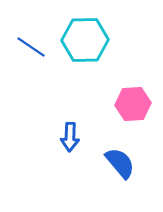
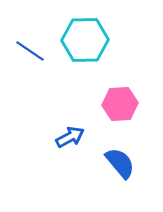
blue line: moved 1 px left, 4 px down
pink hexagon: moved 13 px left
blue arrow: rotated 120 degrees counterclockwise
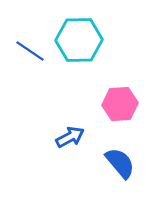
cyan hexagon: moved 6 px left
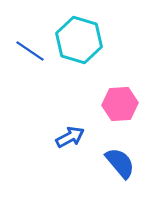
cyan hexagon: rotated 18 degrees clockwise
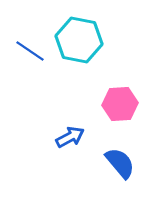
cyan hexagon: rotated 6 degrees counterclockwise
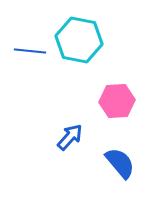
blue line: rotated 28 degrees counterclockwise
pink hexagon: moved 3 px left, 3 px up
blue arrow: rotated 20 degrees counterclockwise
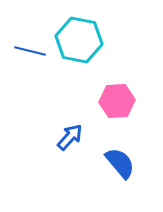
blue line: rotated 8 degrees clockwise
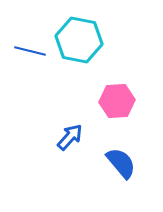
blue semicircle: moved 1 px right
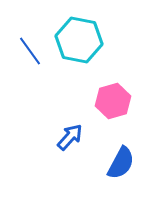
blue line: rotated 40 degrees clockwise
pink hexagon: moved 4 px left; rotated 12 degrees counterclockwise
blue semicircle: rotated 68 degrees clockwise
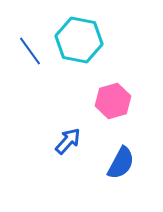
blue arrow: moved 2 px left, 4 px down
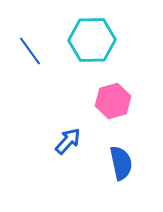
cyan hexagon: moved 13 px right; rotated 12 degrees counterclockwise
blue semicircle: rotated 40 degrees counterclockwise
